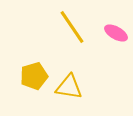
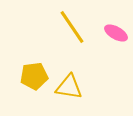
yellow pentagon: rotated 8 degrees clockwise
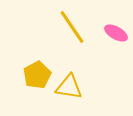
yellow pentagon: moved 3 px right, 1 px up; rotated 20 degrees counterclockwise
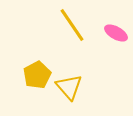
yellow line: moved 2 px up
yellow triangle: rotated 40 degrees clockwise
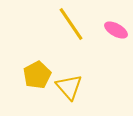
yellow line: moved 1 px left, 1 px up
pink ellipse: moved 3 px up
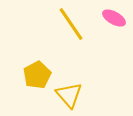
pink ellipse: moved 2 px left, 12 px up
yellow triangle: moved 8 px down
